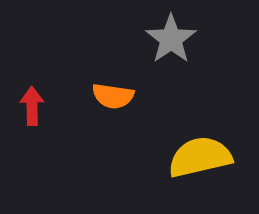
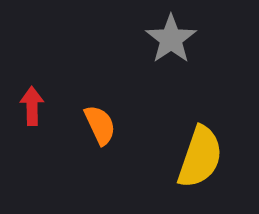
orange semicircle: moved 13 px left, 29 px down; rotated 123 degrees counterclockwise
yellow semicircle: rotated 122 degrees clockwise
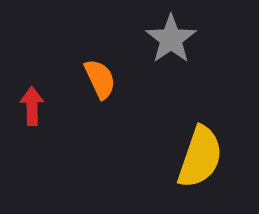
orange semicircle: moved 46 px up
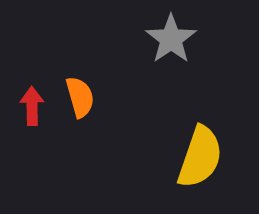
orange semicircle: moved 20 px left, 18 px down; rotated 9 degrees clockwise
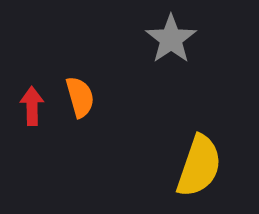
yellow semicircle: moved 1 px left, 9 px down
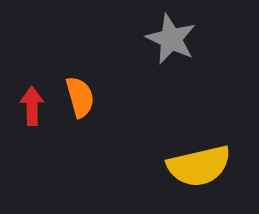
gray star: rotated 12 degrees counterclockwise
yellow semicircle: rotated 58 degrees clockwise
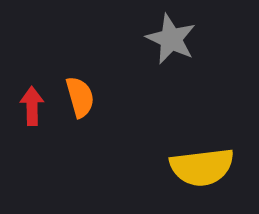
yellow semicircle: moved 3 px right, 1 px down; rotated 6 degrees clockwise
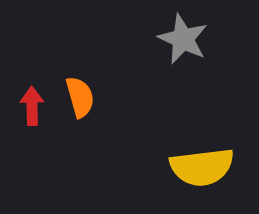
gray star: moved 12 px right
